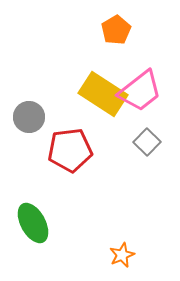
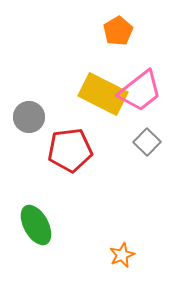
orange pentagon: moved 2 px right, 1 px down
yellow rectangle: rotated 6 degrees counterclockwise
green ellipse: moved 3 px right, 2 px down
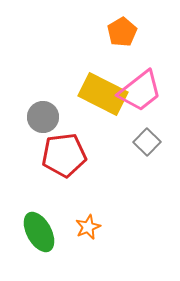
orange pentagon: moved 4 px right, 1 px down
gray circle: moved 14 px right
red pentagon: moved 6 px left, 5 px down
green ellipse: moved 3 px right, 7 px down
orange star: moved 34 px left, 28 px up
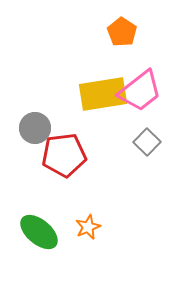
orange pentagon: rotated 8 degrees counterclockwise
yellow rectangle: rotated 36 degrees counterclockwise
gray circle: moved 8 px left, 11 px down
green ellipse: rotated 21 degrees counterclockwise
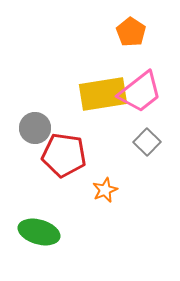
orange pentagon: moved 9 px right
pink trapezoid: moved 1 px down
red pentagon: rotated 15 degrees clockwise
orange star: moved 17 px right, 37 px up
green ellipse: rotated 24 degrees counterclockwise
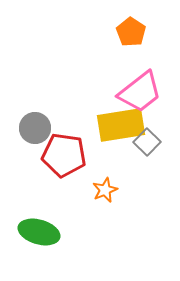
yellow rectangle: moved 18 px right, 31 px down
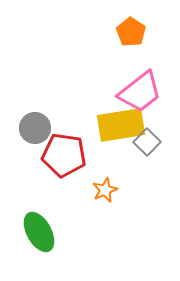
green ellipse: rotated 45 degrees clockwise
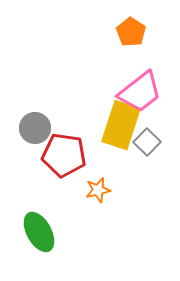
yellow rectangle: rotated 63 degrees counterclockwise
orange star: moved 7 px left; rotated 10 degrees clockwise
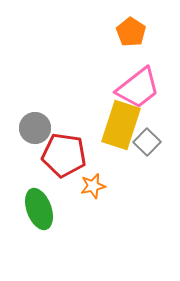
pink trapezoid: moved 2 px left, 4 px up
orange star: moved 5 px left, 4 px up
green ellipse: moved 23 px up; rotated 9 degrees clockwise
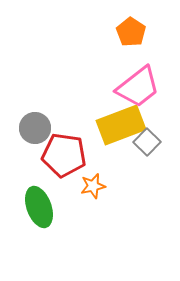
pink trapezoid: moved 1 px up
yellow rectangle: rotated 51 degrees clockwise
green ellipse: moved 2 px up
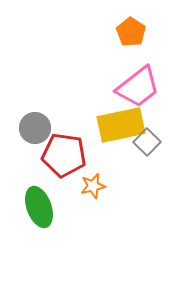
yellow rectangle: rotated 9 degrees clockwise
